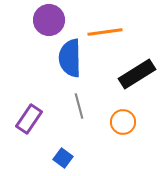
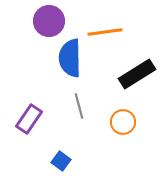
purple circle: moved 1 px down
blue square: moved 2 px left, 3 px down
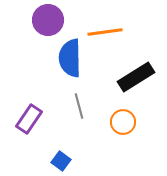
purple circle: moved 1 px left, 1 px up
black rectangle: moved 1 px left, 3 px down
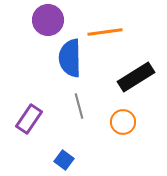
blue square: moved 3 px right, 1 px up
